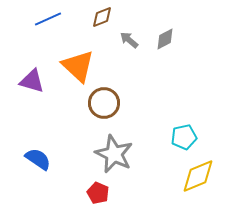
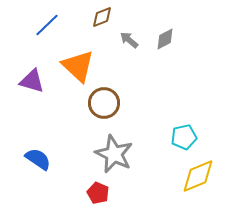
blue line: moved 1 px left, 6 px down; rotated 20 degrees counterclockwise
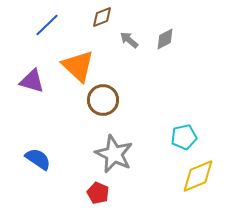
brown circle: moved 1 px left, 3 px up
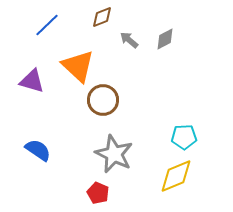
cyan pentagon: rotated 10 degrees clockwise
blue semicircle: moved 9 px up
yellow diamond: moved 22 px left
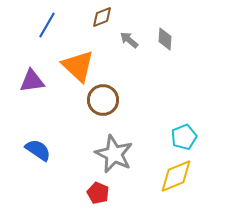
blue line: rotated 16 degrees counterclockwise
gray diamond: rotated 60 degrees counterclockwise
purple triangle: rotated 24 degrees counterclockwise
cyan pentagon: rotated 20 degrees counterclockwise
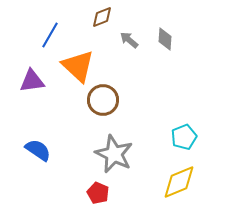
blue line: moved 3 px right, 10 px down
yellow diamond: moved 3 px right, 6 px down
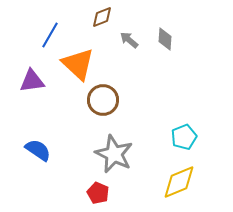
orange triangle: moved 2 px up
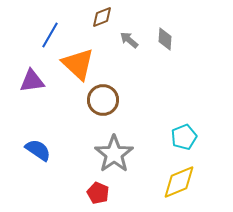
gray star: rotated 12 degrees clockwise
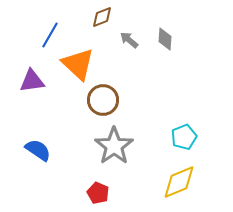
gray star: moved 8 px up
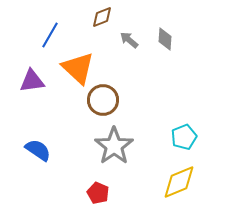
orange triangle: moved 4 px down
